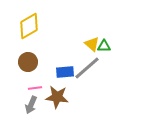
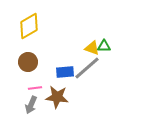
yellow triangle: moved 4 px down; rotated 21 degrees counterclockwise
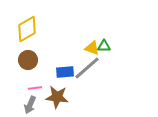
yellow diamond: moved 2 px left, 3 px down
brown circle: moved 2 px up
gray arrow: moved 1 px left
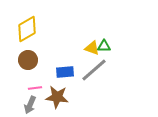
gray line: moved 7 px right, 2 px down
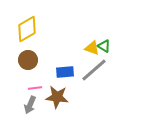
green triangle: rotated 32 degrees clockwise
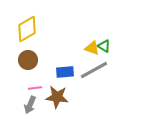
gray line: rotated 12 degrees clockwise
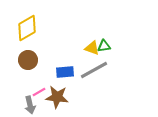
yellow diamond: moved 1 px up
green triangle: rotated 40 degrees counterclockwise
pink line: moved 4 px right, 4 px down; rotated 24 degrees counterclockwise
gray arrow: rotated 36 degrees counterclockwise
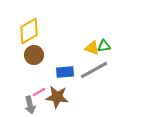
yellow diamond: moved 2 px right, 3 px down
brown circle: moved 6 px right, 5 px up
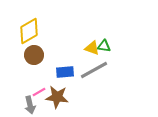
green triangle: rotated 16 degrees clockwise
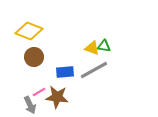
yellow diamond: rotated 52 degrees clockwise
brown circle: moved 2 px down
gray arrow: rotated 12 degrees counterclockwise
